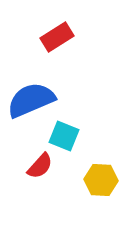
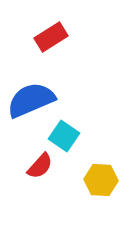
red rectangle: moved 6 px left
cyan square: rotated 12 degrees clockwise
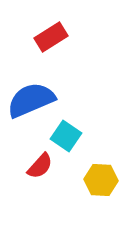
cyan square: moved 2 px right
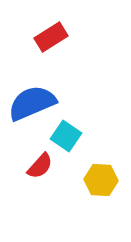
blue semicircle: moved 1 px right, 3 px down
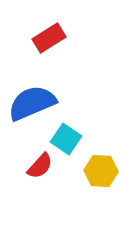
red rectangle: moved 2 px left, 1 px down
cyan square: moved 3 px down
yellow hexagon: moved 9 px up
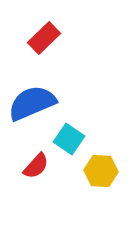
red rectangle: moved 5 px left; rotated 12 degrees counterclockwise
cyan square: moved 3 px right
red semicircle: moved 4 px left
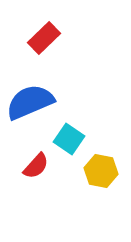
blue semicircle: moved 2 px left, 1 px up
yellow hexagon: rotated 8 degrees clockwise
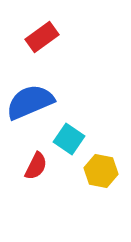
red rectangle: moved 2 px left, 1 px up; rotated 8 degrees clockwise
red semicircle: rotated 16 degrees counterclockwise
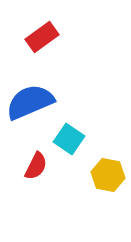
yellow hexagon: moved 7 px right, 4 px down
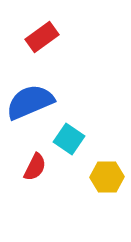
red semicircle: moved 1 px left, 1 px down
yellow hexagon: moved 1 px left, 2 px down; rotated 12 degrees counterclockwise
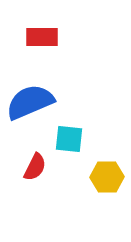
red rectangle: rotated 36 degrees clockwise
cyan square: rotated 28 degrees counterclockwise
